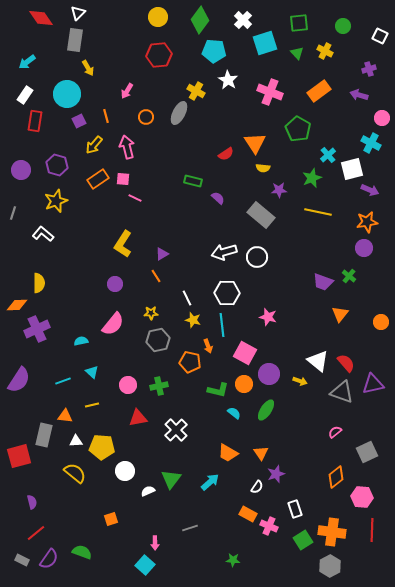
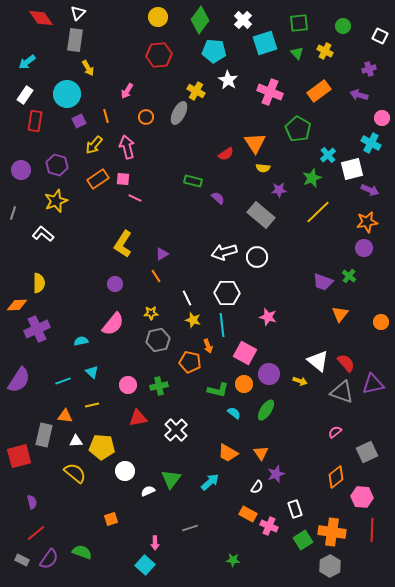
yellow line at (318, 212): rotated 56 degrees counterclockwise
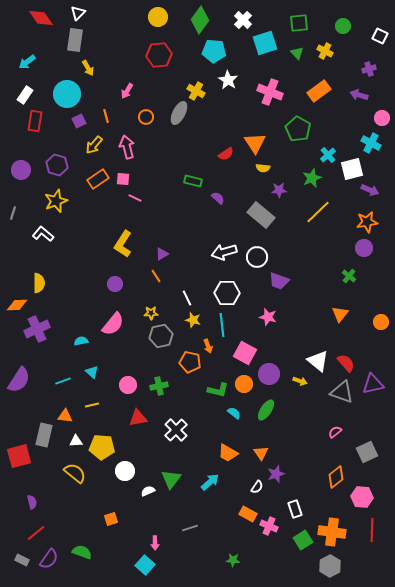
purple trapezoid at (323, 282): moved 44 px left, 1 px up
gray hexagon at (158, 340): moved 3 px right, 4 px up
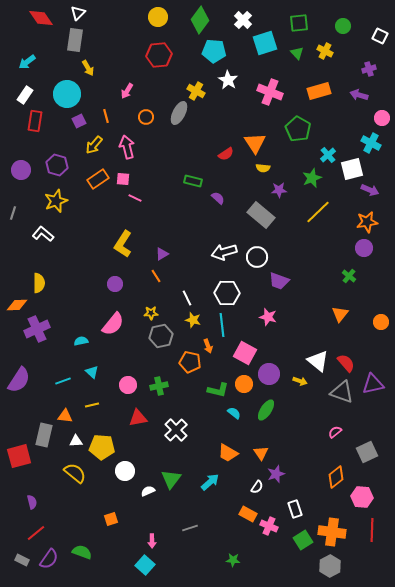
orange rectangle at (319, 91): rotated 20 degrees clockwise
pink arrow at (155, 543): moved 3 px left, 2 px up
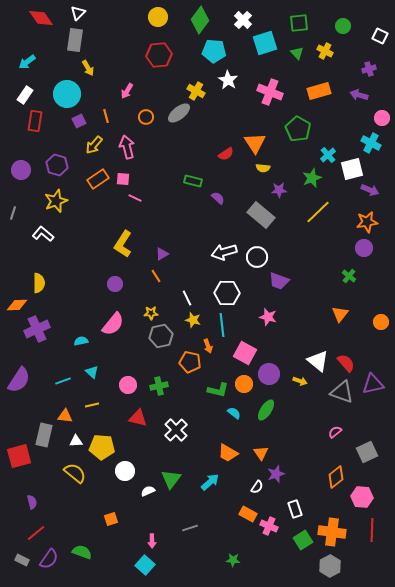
gray ellipse at (179, 113): rotated 25 degrees clockwise
red triangle at (138, 418): rotated 24 degrees clockwise
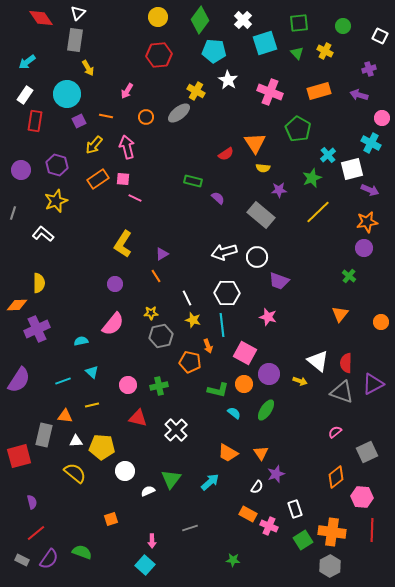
orange line at (106, 116): rotated 64 degrees counterclockwise
red semicircle at (346, 363): rotated 138 degrees counterclockwise
purple triangle at (373, 384): rotated 15 degrees counterclockwise
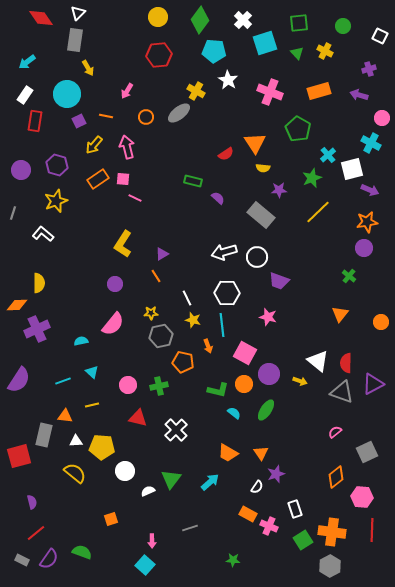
orange pentagon at (190, 362): moved 7 px left
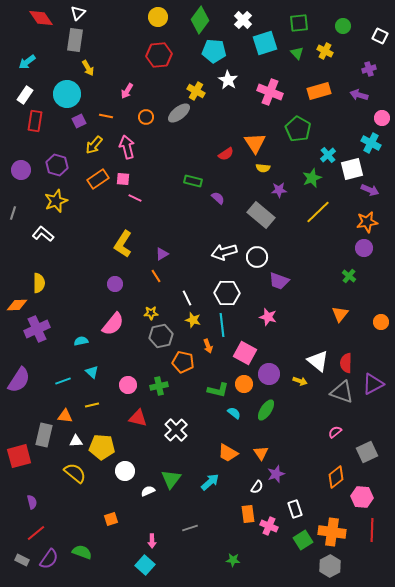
orange rectangle at (248, 514): rotated 54 degrees clockwise
